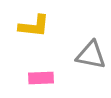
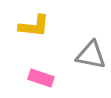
pink rectangle: rotated 20 degrees clockwise
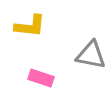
yellow L-shape: moved 4 px left
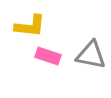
pink rectangle: moved 7 px right, 22 px up
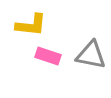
yellow L-shape: moved 1 px right, 1 px up
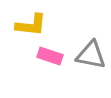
pink rectangle: moved 2 px right
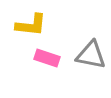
pink rectangle: moved 3 px left, 2 px down
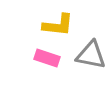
yellow L-shape: moved 27 px right
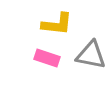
yellow L-shape: moved 1 px left, 1 px up
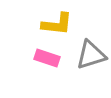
gray triangle: rotated 28 degrees counterclockwise
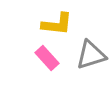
pink rectangle: rotated 30 degrees clockwise
